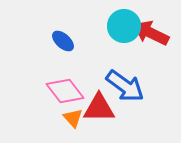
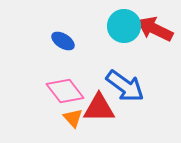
red arrow: moved 4 px right, 4 px up
blue ellipse: rotated 10 degrees counterclockwise
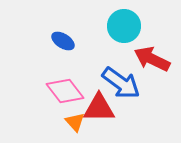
red arrow: moved 3 px left, 30 px down
blue arrow: moved 4 px left, 3 px up
orange triangle: moved 2 px right, 4 px down
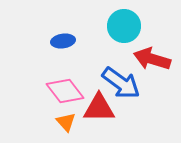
blue ellipse: rotated 40 degrees counterclockwise
red arrow: rotated 9 degrees counterclockwise
orange triangle: moved 9 px left
